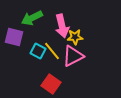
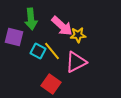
green arrow: moved 1 px left, 1 px down; rotated 70 degrees counterclockwise
pink arrow: rotated 35 degrees counterclockwise
yellow star: moved 3 px right, 2 px up
pink triangle: moved 3 px right, 6 px down
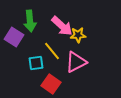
green arrow: moved 1 px left, 2 px down
purple square: rotated 18 degrees clockwise
cyan square: moved 2 px left, 12 px down; rotated 35 degrees counterclockwise
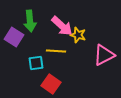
yellow star: rotated 21 degrees clockwise
yellow line: moved 4 px right; rotated 48 degrees counterclockwise
pink triangle: moved 28 px right, 7 px up
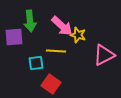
purple square: rotated 36 degrees counterclockwise
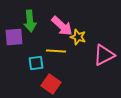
yellow star: moved 2 px down
